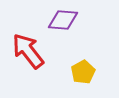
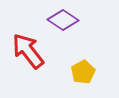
purple diamond: rotated 28 degrees clockwise
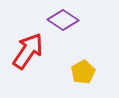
red arrow: rotated 72 degrees clockwise
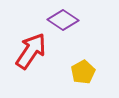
red arrow: moved 3 px right
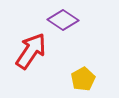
yellow pentagon: moved 7 px down
